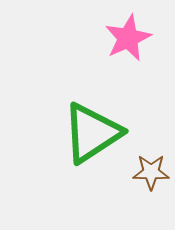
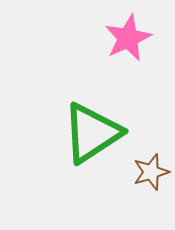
brown star: rotated 18 degrees counterclockwise
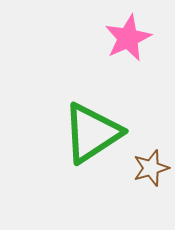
brown star: moved 4 px up
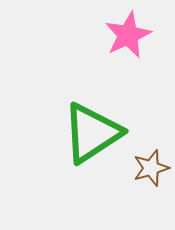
pink star: moved 3 px up
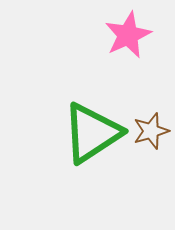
brown star: moved 37 px up
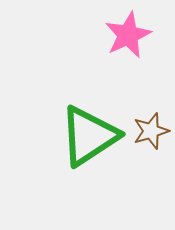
green triangle: moved 3 px left, 3 px down
